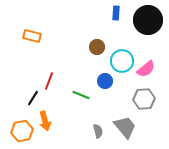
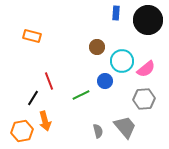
red line: rotated 42 degrees counterclockwise
green line: rotated 48 degrees counterclockwise
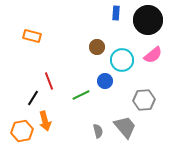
cyan circle: moved 1 px up
pink semicircle: moved 7 px right, 14 px up
gray hexagon: moved 1 px down
